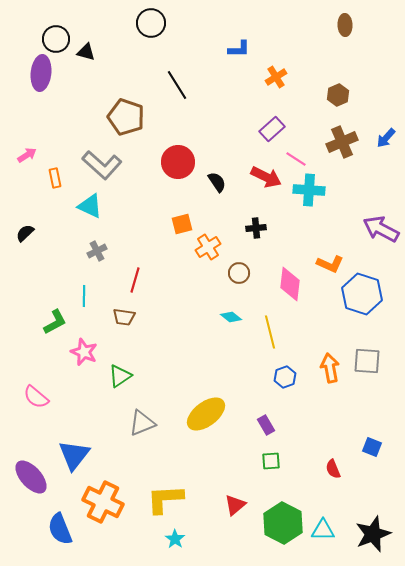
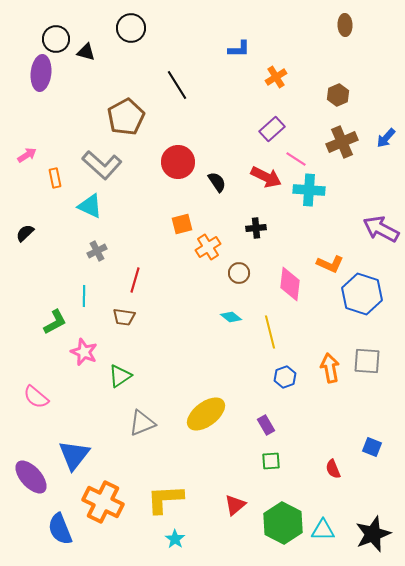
black circle at (151, 23): moved 20 px left, 5 px down
brown pentagon at (126, 117): rotated 24 degrees clockwise
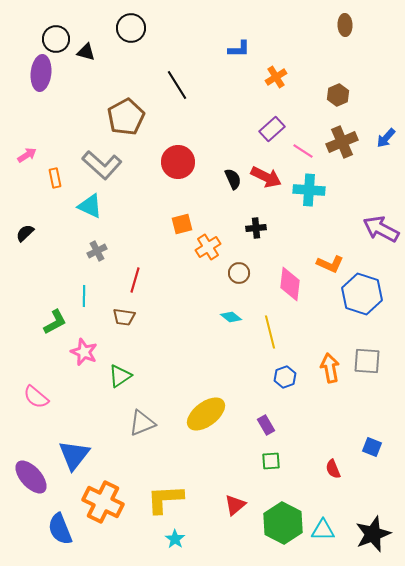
pink line at (296, 159): moved 7 px right, 8 px up
black semicircle at (217, 182): moved 16 px right, 3 px up; rotated 10 degrees clockwise
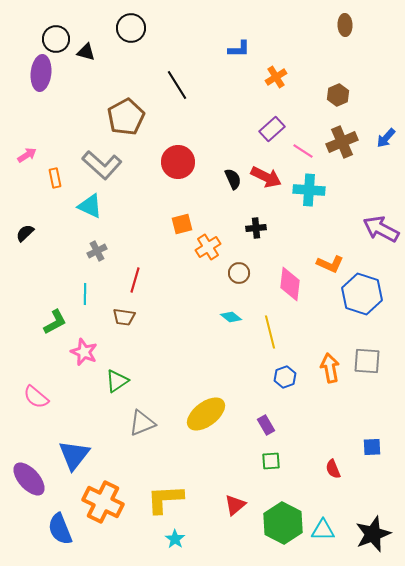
cyan line at (84, 296): moved 1 px right, 2 px up
green triangle at (120, 376): moved 3 px left, 5 px down
blue square at (372, 447): rotated 24 degrees counterclockwise
purple ellipse at (31, 477): moved 2 px left, 2 px down
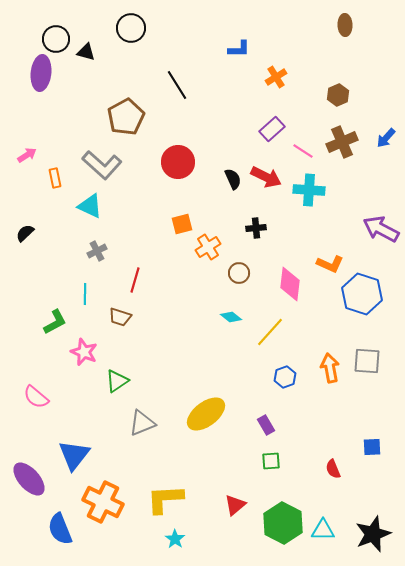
brown trapezoid at (124, 317): moved 4 px left; rotated 10 degrees clockwise
yellow line at (270, 332): rotated 56 degrees clockwise
